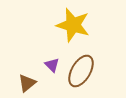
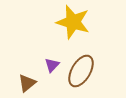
yellow star: moved 3 px up
purple triangle: rotated 28 degrees clockwise
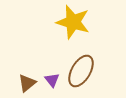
purple triangle: moved 15 px down; rotated 21 degrees counterclockwise
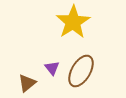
yellow star: rotated 24 degrees clockwise
purple triangle: moved 12 px up
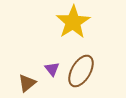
purple triangle: moved 1 px down
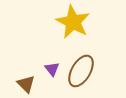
yellow star: rotated 12 degrees counterclockwise
brown triangle: moved 1 px left, 1 px down; rotated 36 degrees counterclockwise
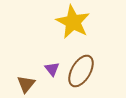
brown triangle: rotated 24 degrees clockwise
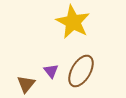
purple triangle: moved 1 px left, 2 px down
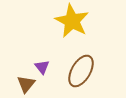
yellow star: moved 1 px left, 1 px up
purple triangle: moved 9 px left, 4 px up
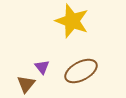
yellow star: rotated 8 degrees counterclockwise
brown ellipse: rotated 32 degrees clockwise
